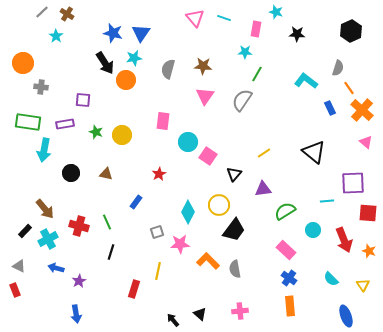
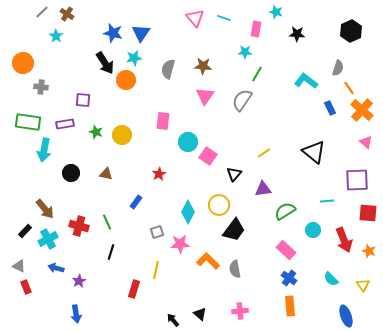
purple square at (353, 183): moved 4 px right, 3 px up
yellow line at (158, 271): moved 2 px left, 1 px up
red rectangle at (15, 290): moved 11 px right, 3 px up
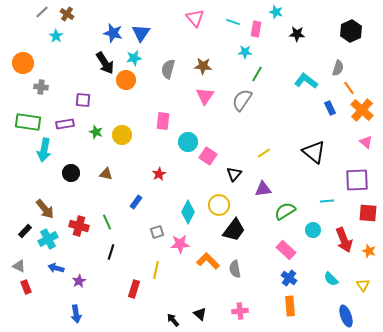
cyan line at (224, 18): moved 9 px right, 4 px down
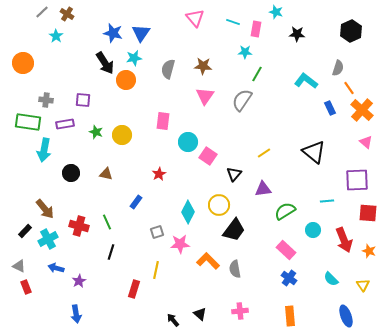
gray cross at (41, 87): moved 5 px right, 13 px down
orange rectangle at (290, 306): moved 10 px down
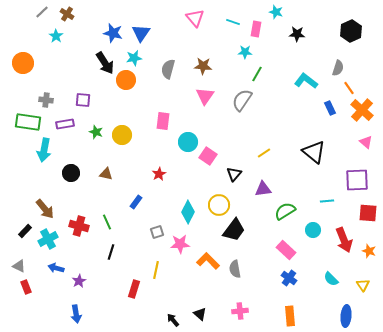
blue ellipse at (346, 316): rotated 25 degrees clockwise
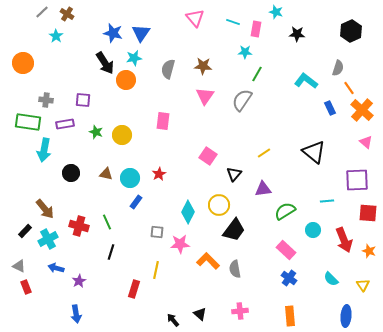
cyan circle at (188, 142): moved 58 px left, 36 px down
gray square at (157, 232): rotated 24 degrees clockwise
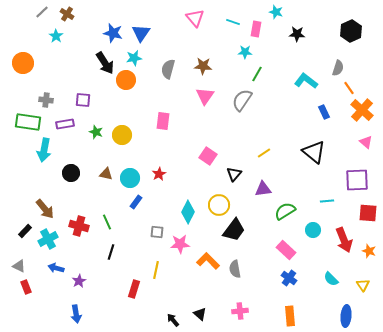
blue rectangle at (330, 108): moved 6 px left, 4 px down
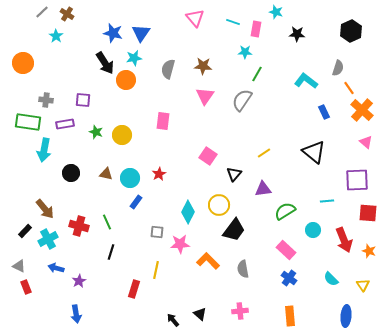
gray semicircle at (235, 269): moved 8 px right
